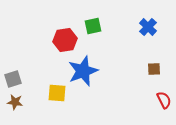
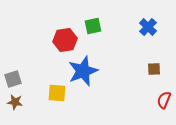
red semicircle: rotated 132 degrees counterclockwise
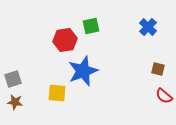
green square: moved 2 px left
brown square: moved 4 px right; rotated 16 degrees clockwise
red semicircle: moved 4 px up; rotated 72 degrees counterclockwise
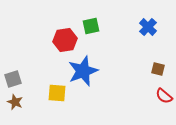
brown star: rotated 14 degrees clockwise
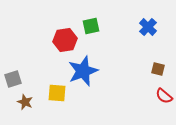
brown star: moved 10 px right
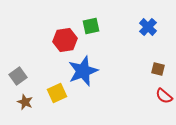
gray square: moved 5 px right, 3 px up; rotated 18 degrees counterclockwise
yellow square: rotated 30 degrees counterclockwise
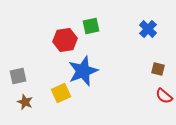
blue cross: moved 2 px down
gray square: rotated 24 degrees clockwise
yellow square: moved 4 px right
